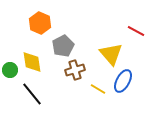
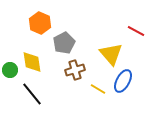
gray pentagon: moved 1 px right, 3 px up
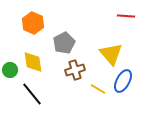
orange hexagon: moved 7 px left
red line: moved 10 px left, 15 px up; rotated 24 degrees counterclockwise
yellow diamond: moved 1 px right
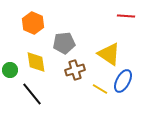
gray pentagon: rotated 20 degrees clockwise
yellow triangle: moved 2 px left; rotated 15 degrees counterclockwise
yellow diamond: moved 3 px right
yellow line: moved 2 px right
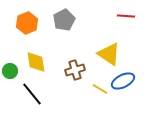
orange hexagon: moved 6 px left; rotated 15 degrees clockwise
gray pentagon: moved 23 px up; rotated 20 degrees counterclockwise
green circle: moved 1 px down
blue ellipse: rotated 35 degrees clockwise
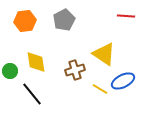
orange hexagon: moved 2 px left, 2 px up; rotated 15 degrees clockwise
yellow triangle: moved 5 px left
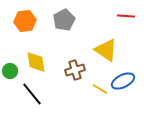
yellow triangle: moved 2 px right, 4 px up
